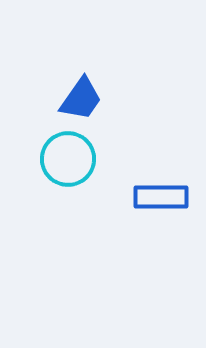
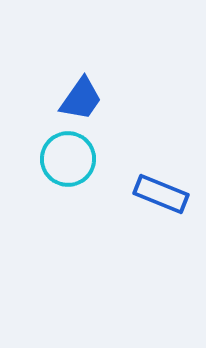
blue rectangle: moved 3 px up; rotated 22 degrees clockwise
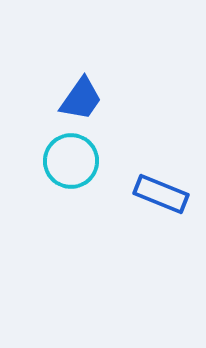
cyan circle: moved 3 px right, 2 px down
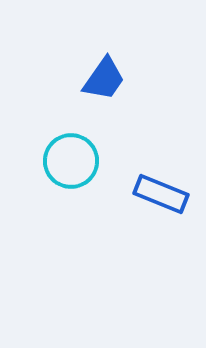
blue trapezoid: moved 23 px right, 20 px up
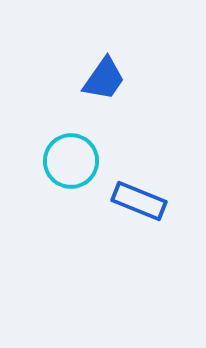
blue rectangle: moved 22 px left, 7 px down
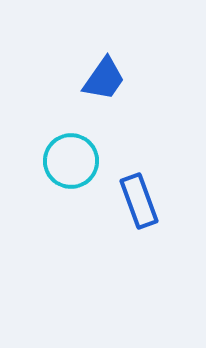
blue rectangle: rotated 48 degrees clockwise
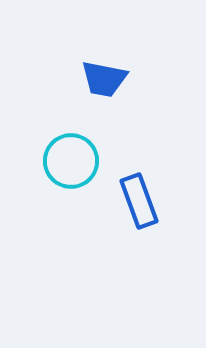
blue trapezoid: rotated 66 degrees clockwise
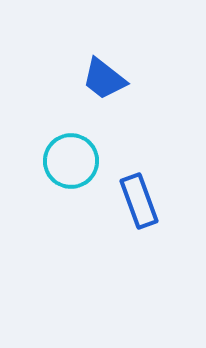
blue trapezoid: rotated 27 degrees clockwise
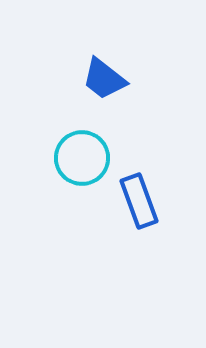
cyan circle: moved 11 px right, 3 px up
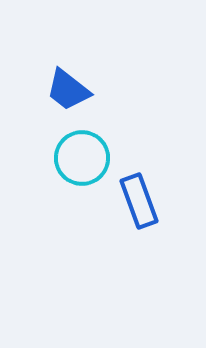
blue trapezoid: moved 36 px left, 11 px down
